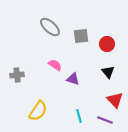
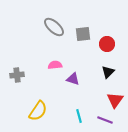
gray ellipse: moved 4 px right
gray square: moved 2 px right, 2 px up
pink semicircle: rotated 40 degrees counterclockwise
black triangle: rotated 24 degrees clockwise
red triangle: rotated 18 degrees clockwise
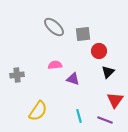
red circle: moved 8 px left, 7 px down
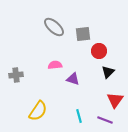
gray cross: moved 1 px left
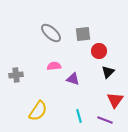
gray ellipse: moved 3 px left, 6 px down
pink semicircle: moved 1 px left, 1 px down
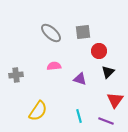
gray square: moved 2 px up
purple triangle: moved 7 px right
purple line: moved 1 px right, 1 px down
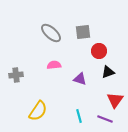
pink semicircle: moved 1 px up
black triangle: rotated 24 degrees clockwise
purple line: moved 1 px left, 2 px up
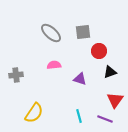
black triangle: moved 2 px right
yellow semicircle: moved 4 px left, 2 px down
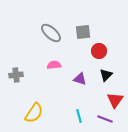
black triangle: moved 4 px left, 3 px down; rotated 24 degrees counterclockwise
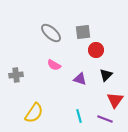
red circle: moved 3 px left, 1 px up
pink semicircle: rotated 144 degrees counterclockwise
